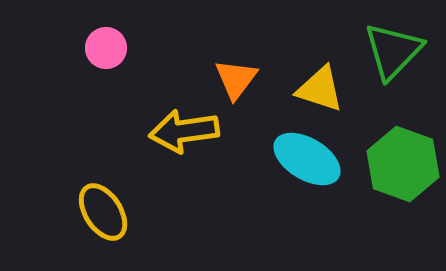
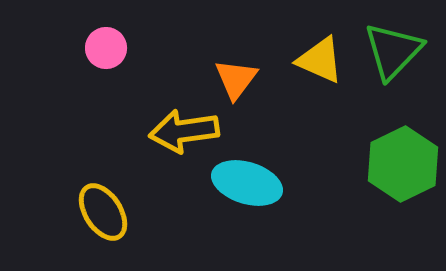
yellow triangle: moved 29 px up; rotated 6 degrees clockwise
cyan ellipse: moved 60 px left, 24 px down; rotated 14 degrees counterclockwise
green hexagon: rotated 14 degrees clockwise
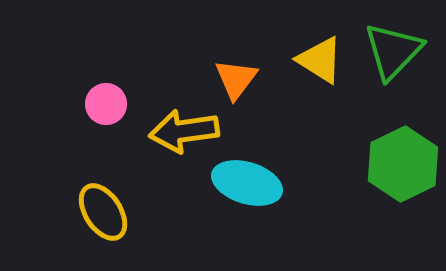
pink circle: moved 56 px down
yellow triangle: rotated 8 degrees clockwise
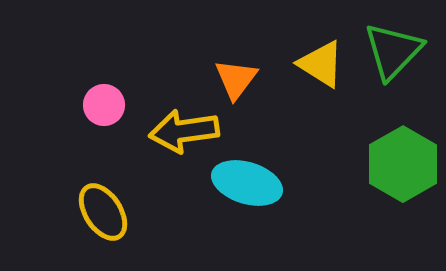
yellow triangle: moved 1 px right, 4 px down
pink circle: moved 2 px left, 1 px down
green hexagon: rotated 4 degrees counterclockwise
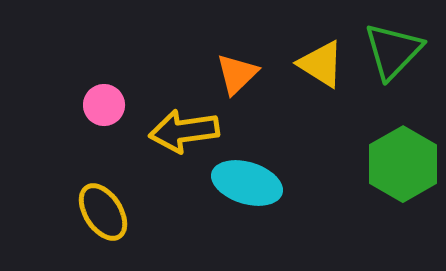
orange triangle: moved 1 px right, 5 px up; rotated 9 degrees clockwise
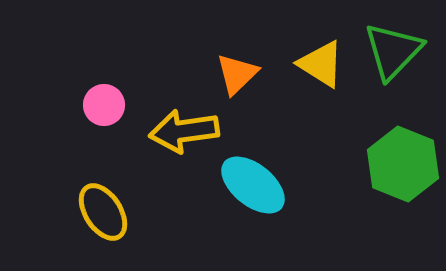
green hexagon: rotated 8 degrees counterclockwise
cyan ellipse: moved 6 px right, 2 px down; rotated 22 degrees clockwise
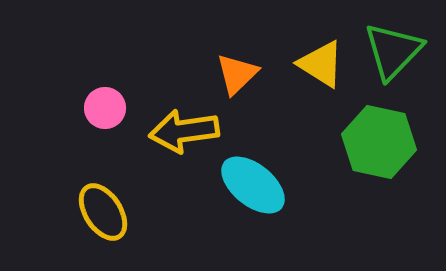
pink circle: moved 1 px right, 3 px down
green hexagon: moved 24 px left, 22 px up; rotated 10 degrees counterclockwise
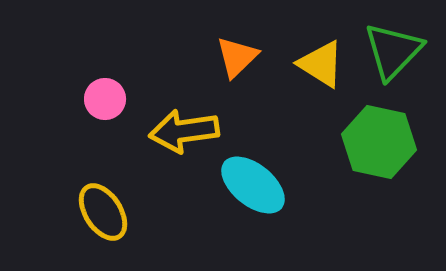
orange triangle: moved 17 px up
pink circle: moved 9 px up
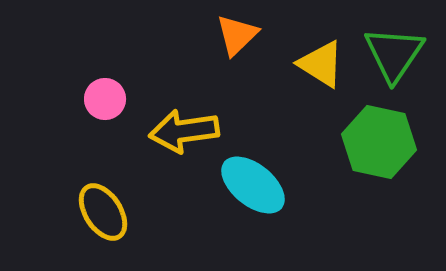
green triangle: moved 1 px right, 3 px down; rotated 10 degrees counterclockwise
orange triangle: moved 22 px up
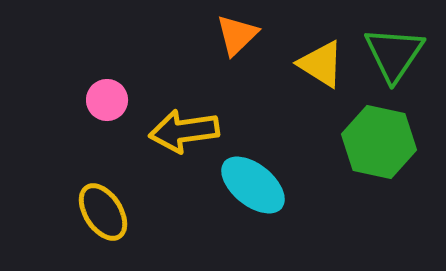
pink circle: moved 2 px right, 1 px down
